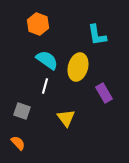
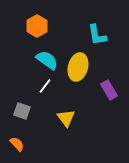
orange hexagon: moved 1 px left, 2 px down; rotated 10 degrees clockwise
white line: rotated 21 degrees clockwise
purple rectangle: moved 5 px right, 3 px up
orange semicircle: moved 1 px left, 1 px down
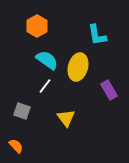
orange semicircle: moved 1 px left, 2 px down
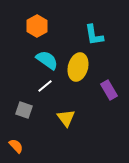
cyan L-shape: moved 3 px left
white line: rotated 14 degrees clockwise
gray square: moved 2 px right, 1 px up
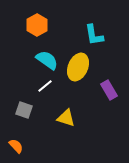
orange hexagon: moved 1 px up
yellow ellipse: rotated 8 degrees clockwise
yellow triangle: rotated 36 degrees counterclockwise
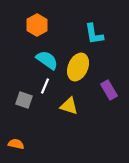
cyan L-shape: moved 1 px up
white line: rotated 28 degrees counterclockwise
gray square: moved 10 px up
yellow triangle: moved 3 px right, 12 px up
orange semicircle: moved 2 px up; rotated 35 degrees counterclockwise
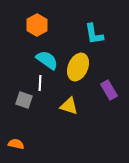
white line: moved 5 px left, 3 px up; rotated 21 degrees counterclockwise
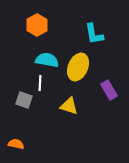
cyan semicircle: rotated 25 degrees counterclockwise
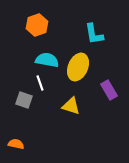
orange hexagon: rotated 10 degrees clockwise
white line: rotated 21 degrees counterclockwise
yellow triangle: moved 2 px right
